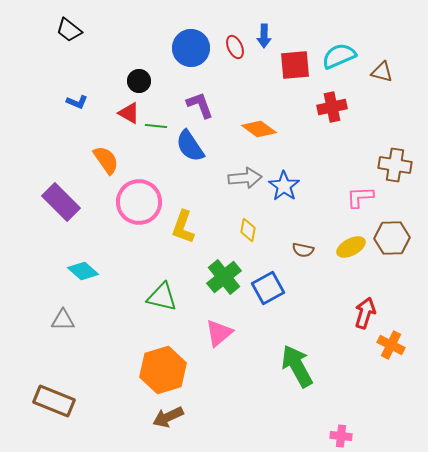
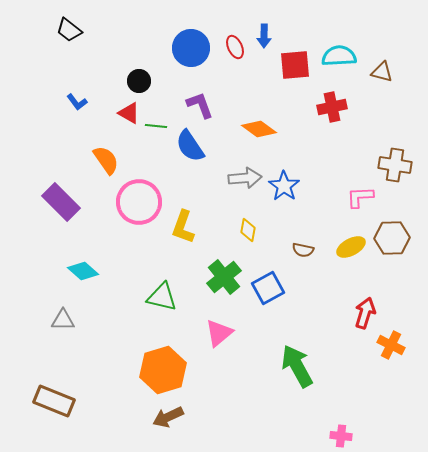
cyan semicircle: rotated 20 degrees clockwise
blue L-shape: rotated 30 degrees clockwise
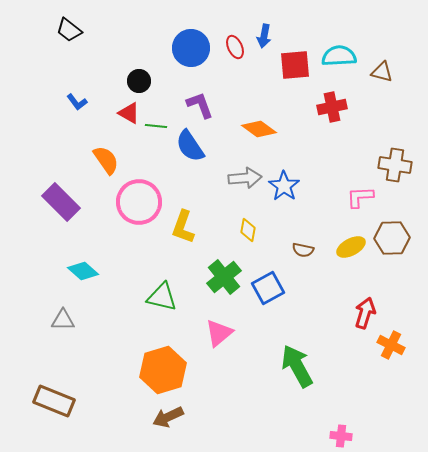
blue arrow: rotated 10 degrees clockwise
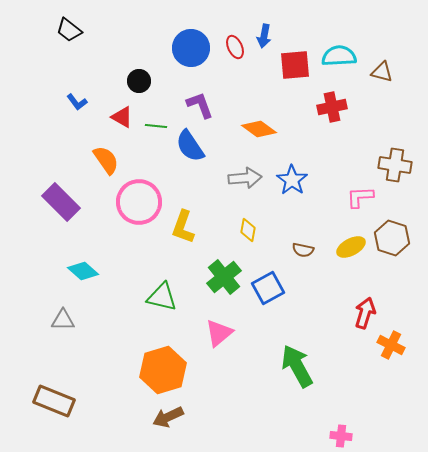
red triangle: moved 7 px left, 4 px down
blue star: moved 8 px right, 6 px up
brown hexagon: rotated 20 degrees clockwise
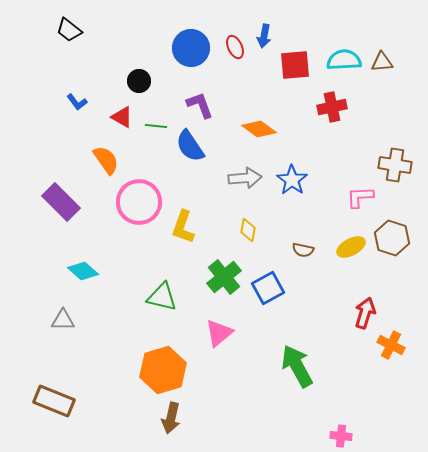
cyan semicircle: moved 5 px right, 4 px down
brown triangle: moved 10 px up; rotated 20 degrees counterclockwise
brown arrow: moved 3 px right, 1 px down; rotated 52 degrees counterclockwise
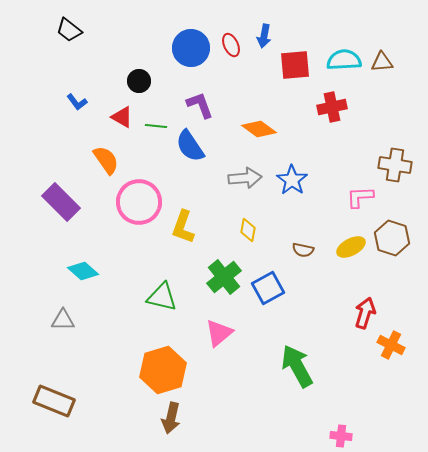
red ellipse: moved 4 px left, 2 px up
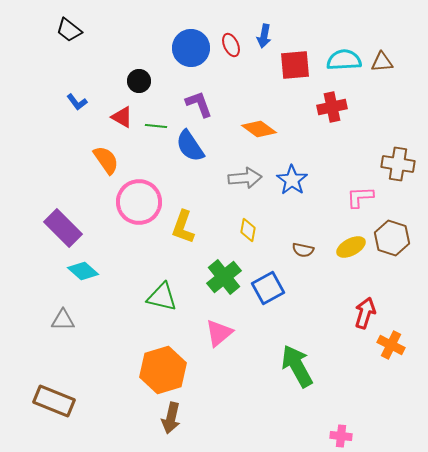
purple L-shape: moved 1 px left, 1 px up
brown cross: moved 3 px right, 1 px up
purple rectangle: moved 2 px right, 26 px down
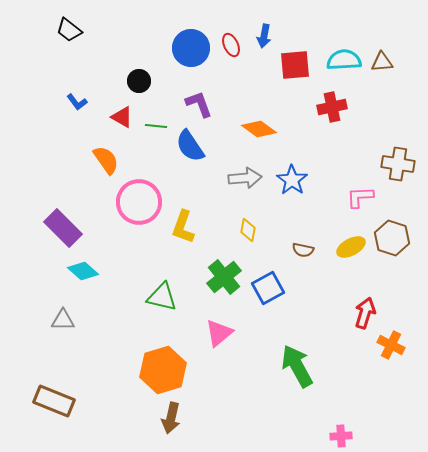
pink cross: rotated 10 degrees counterclockwise
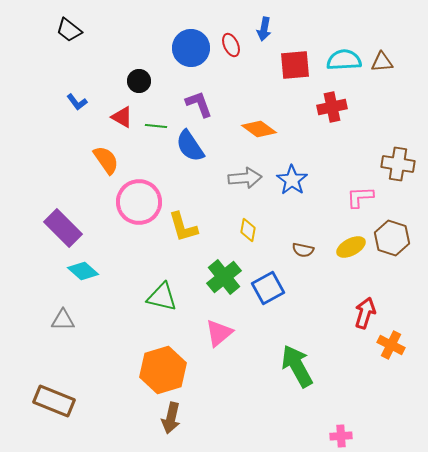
blue arrow: moved 7 px up
yellow L-shape: rotated 36 degrees counterclockwise
